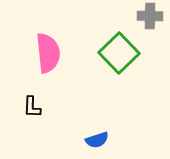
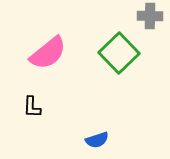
pink semicircle: rotated 57 degrees clockwise
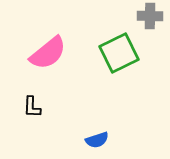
green square: rotated 18 degrees clockwise
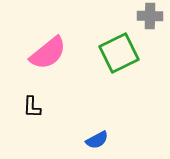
blue semicircle: rotated 10 degrees counterclockwise
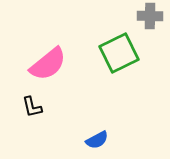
pink semicircle: moved 11 px down
black L-shape: rotated 15 degrees counterclockwise
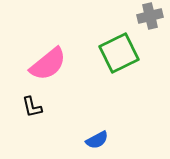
gray cross: rotated 15 degrees counterclockwise
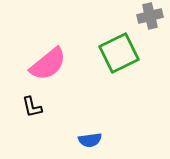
blue semicircle: moved 7 px left; rotated 20 degrees clockwise
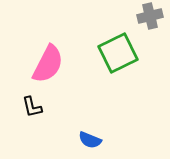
green square: moved 1 px left
pink semicircle: rotated 24 degrees counterclockwise
blue semicircle: rotated 30 degrees clockwise
